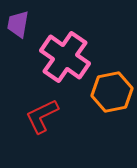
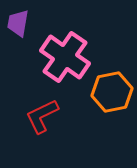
purple trapezoid: moved 1 px up
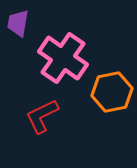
pink cross: moved 2 px left, 1 px down
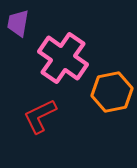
red L-shape: moved 2 px left
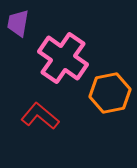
orange hexagon: moved 2 px left, 1 px down
red L-shape: rotated 66 degrees clockwise
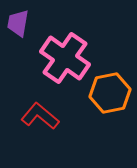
pink cross: moved 2 px right
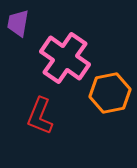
red L-shape: rotated 108 degrees counterclockwise
